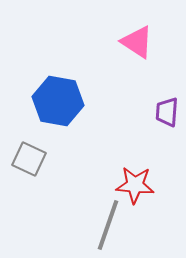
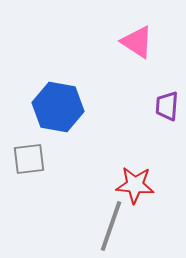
blue hexagon: moved 6 px down
purple trapezoid: moved 6 px up
gray square: rotated 32 degrees counterclockwise
gray line: moved 3 px right, 1 px down
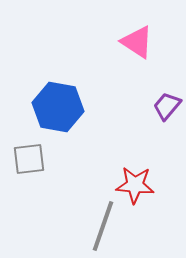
purple trapezoid: rotated 36 degrees clockwise
gray line: moved 8 px left
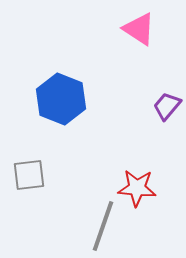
pink triangle: moved 2 px right, 13 px up
blue hexagon: moved 3 px right, 8 px up; rotated 12 degrees clockwise
gray square: moved 16 px down
red star: moved 2 px right, 3 px down
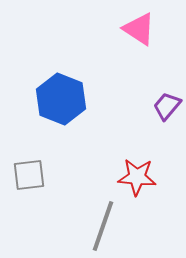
red star: moved 11 px up
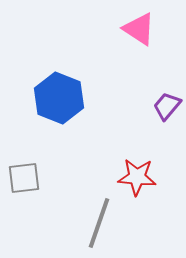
blue hexagon: moved 2 px left, 1 px up
gray square: moved 5 px left, 3 px down
gray line: moved 4 px left, 3 px up
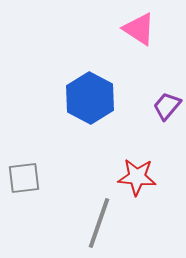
blue hexagon: moved 31 px right; rotated 6 degrees clockwise
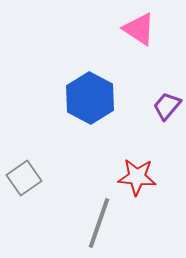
gray square: rotated 28 degrees counterclockwise
